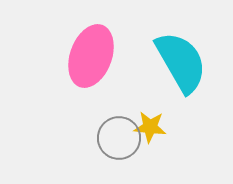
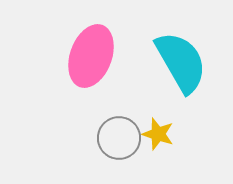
yellow star: moved 8 px right, 7 px down; rotated 12 degrees clockwise
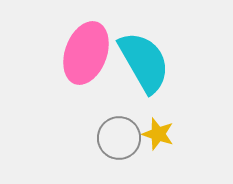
pink ellipse: moved 5 px left, 3 px up
cyan semicircle: moved 37 px left
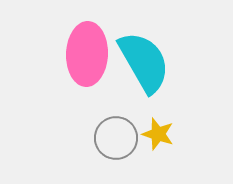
pink ellipse: moved 1 px right, 1 px down; rotated 18 degrees counterclockwise
gray circle: moved 3 px left
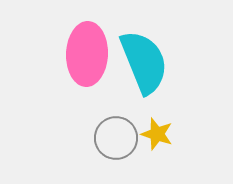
cyan semicircle: rotated 8 degrees clockwise
yellow star: moved 1 px left
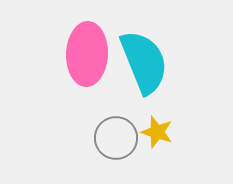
yellow star: moved 2 px up
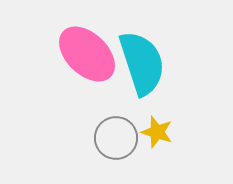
pink ellipse: rotated 48 degrees counterclockwise
cyan semicircle: moved 2 px left, 1 px down; rotated 4 degrees clockwise
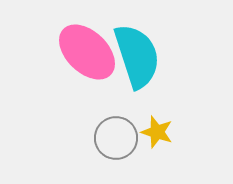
pink ellipse: moved 2 px up
cyan semicircle: moved 5 px left, 7 px up
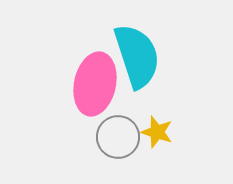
pink ellipse: moved 8 px right, 32 px down; rotated 58 degrees clockwise
gray circle: moved 2 px right, 1 px up
